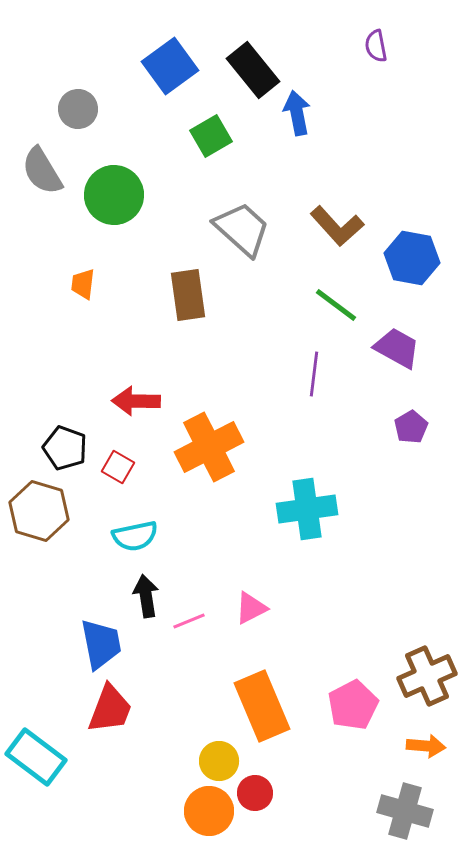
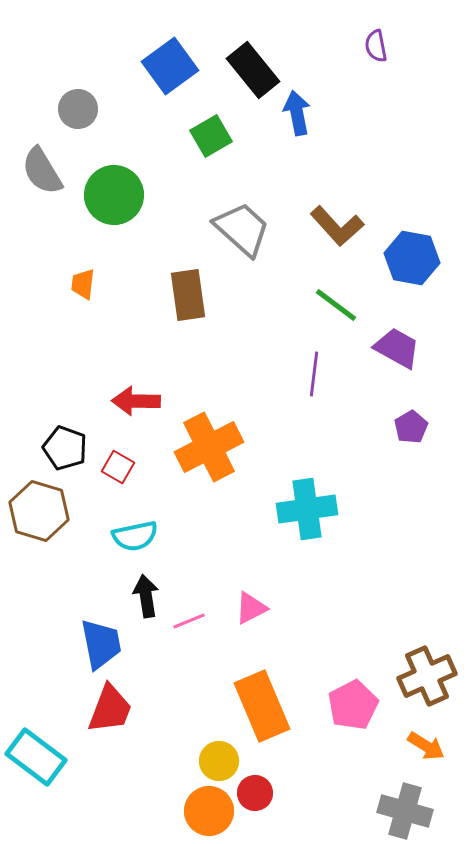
orange arrow: rotated 27 degrees clockwise
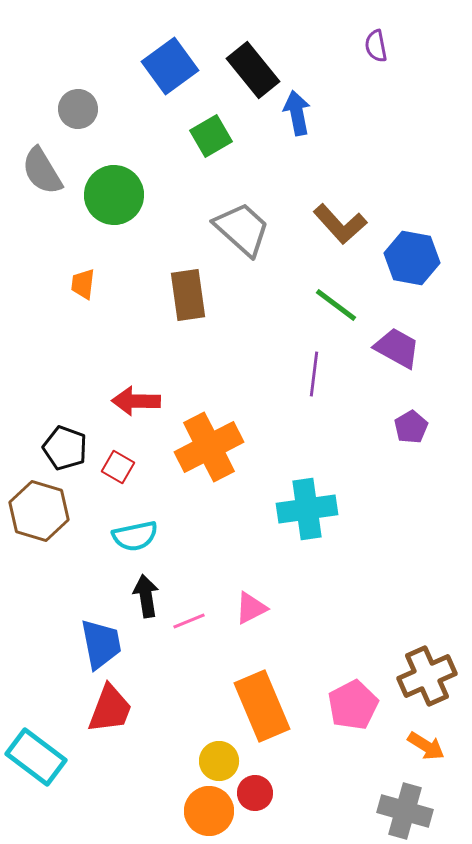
brown L-shape: moved 3 px right, 2 px up
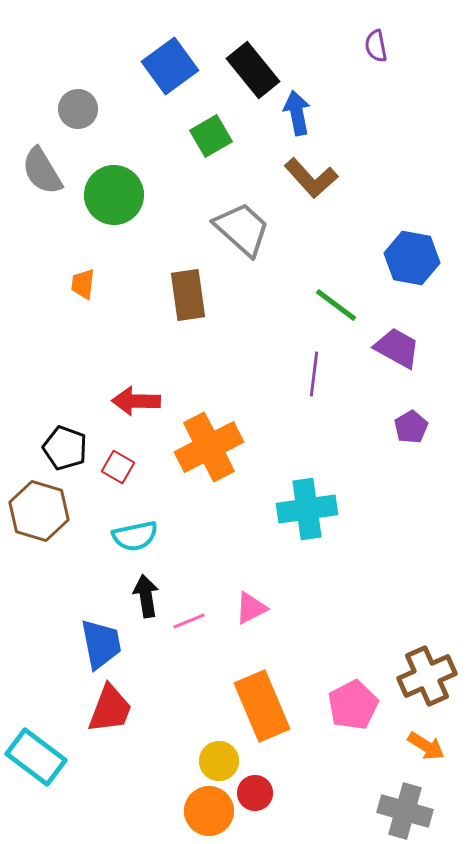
brown L-shape: moved 29 px left, 46 px up
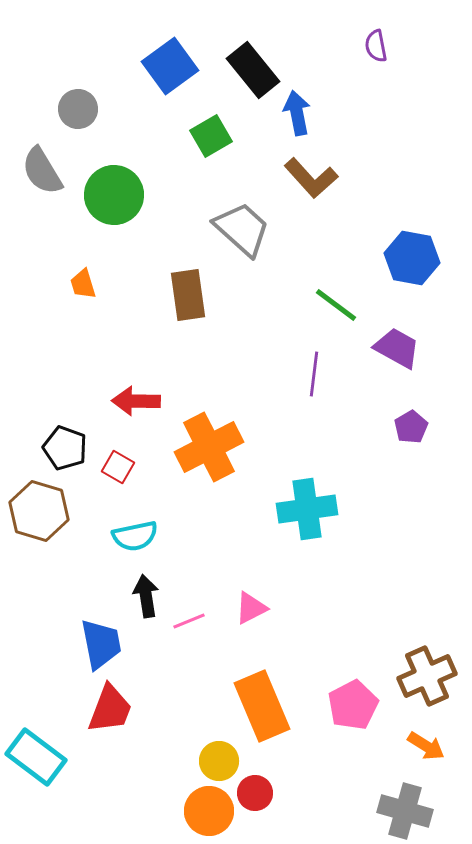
orange trapezoid: rotated 24 degrees counterclockwise
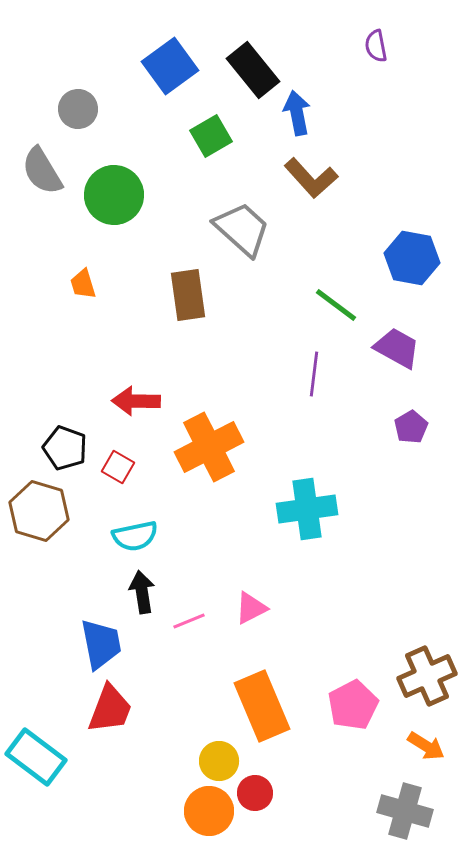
black arrow: moved 4 px left, 4 px up
